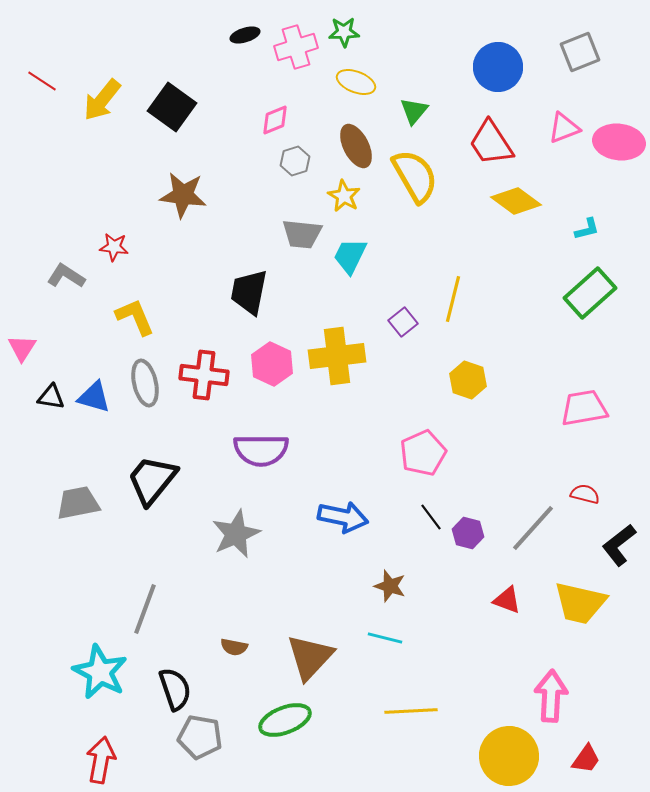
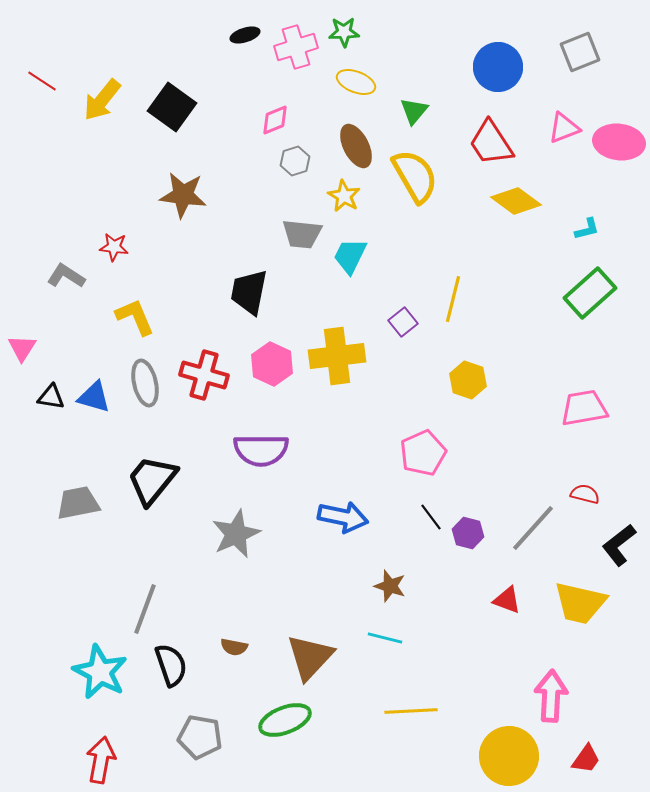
red cross at (204, 375): rotated 9 degrees clockwise
black semicircle at (175, 689): moved 4 px left, 24 px up
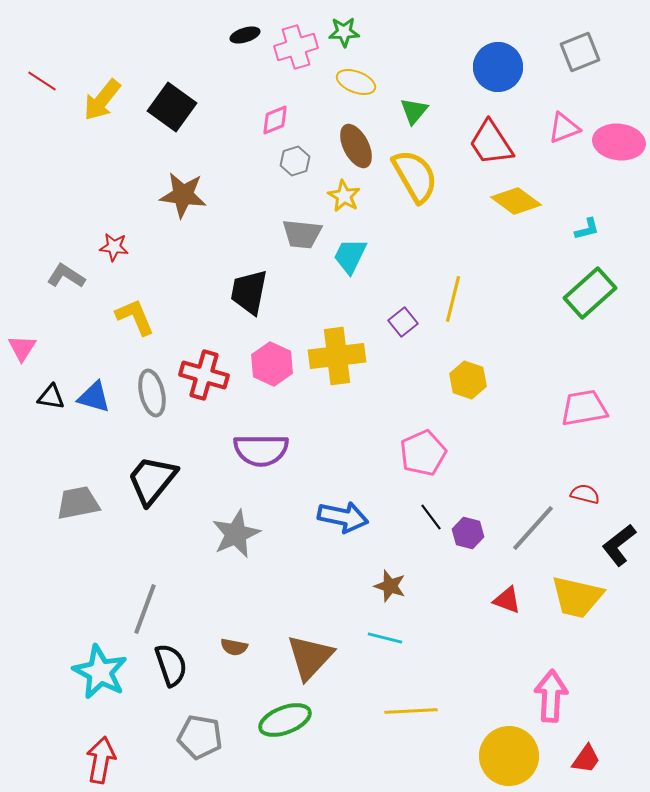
gray ellipse at (145, 383): moved 7 px right, 10 px down
yellow trapezoid at (580, 603): moved 3 px left, 6 px up
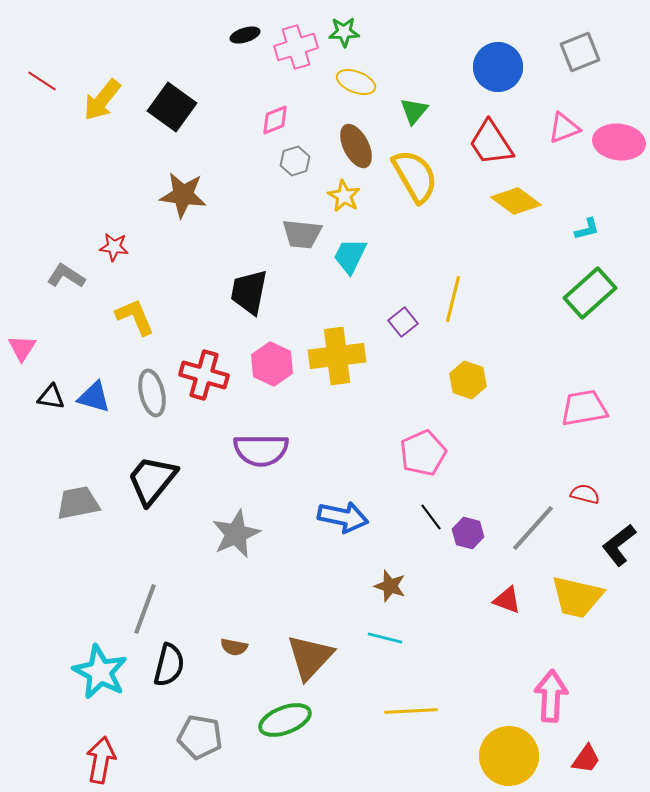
black semicircle at (171, 665): moved 2 px left; rotated 33 degrees clockwise
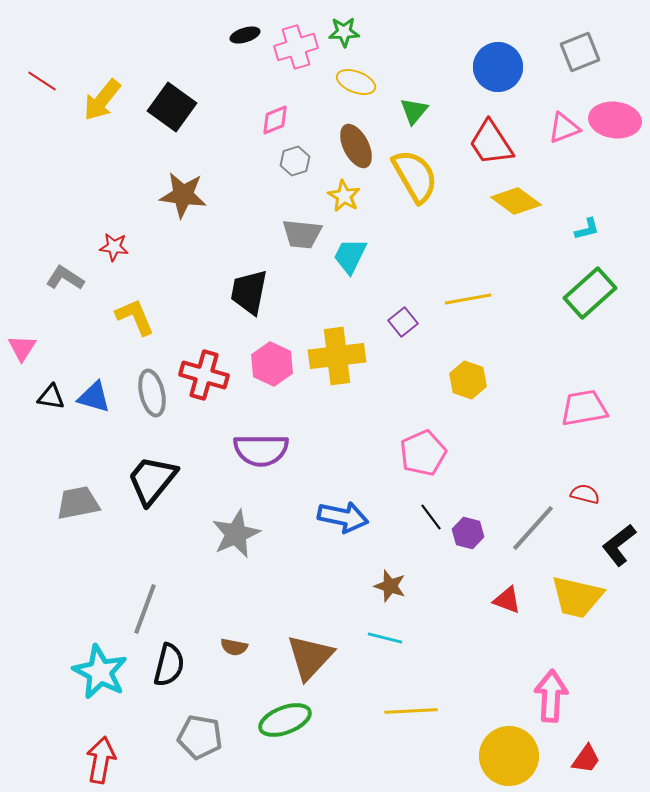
pink ellipse at (619, 142): moved 4 px left, 22 px up
gray L-shape at (66, 276): moved 1 px left, 2 px down
yellow line at (453, 299): moved 15 px right; rotated 66 degrees clockwise
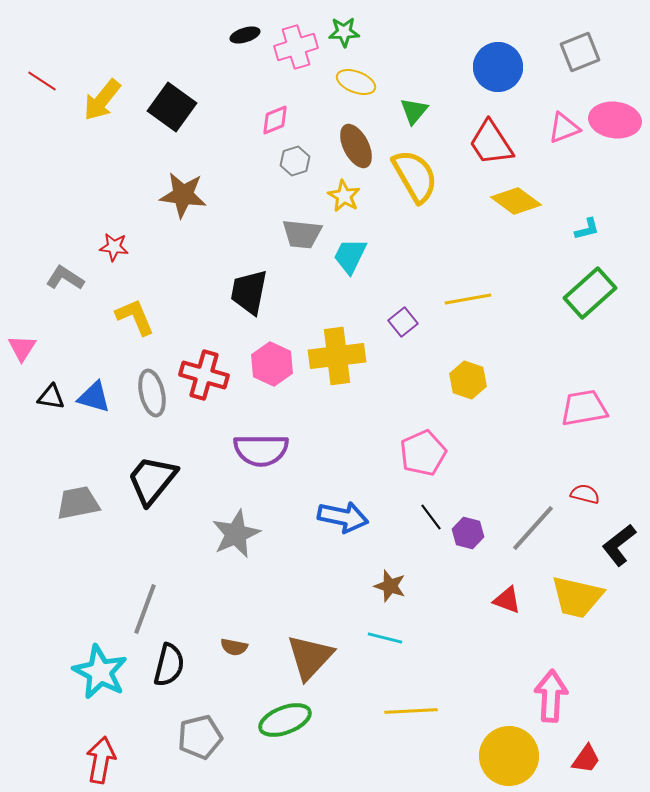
gray pentagon at (200, 737): rotated 24 degrees counterclockwise
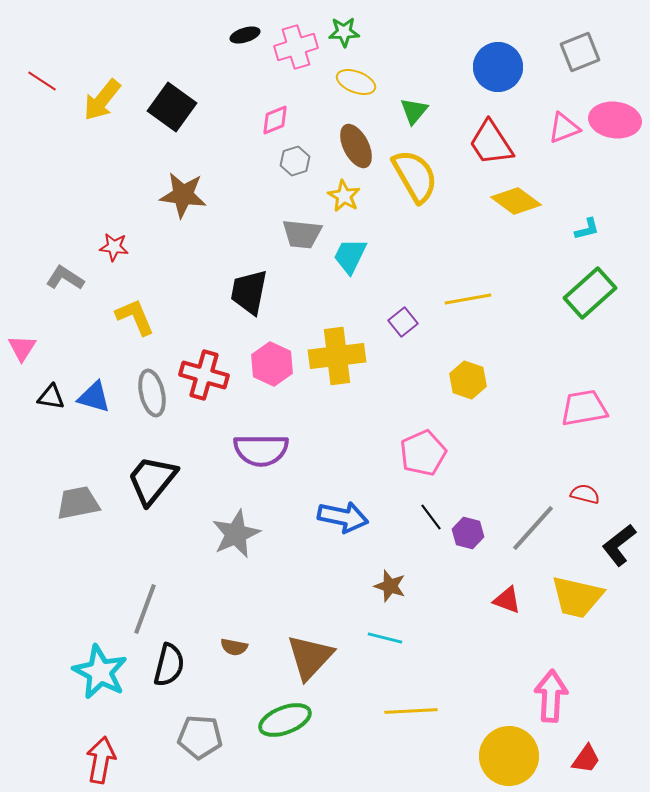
gray pentagon at (200, 737): rotated 18 degrees clockwise
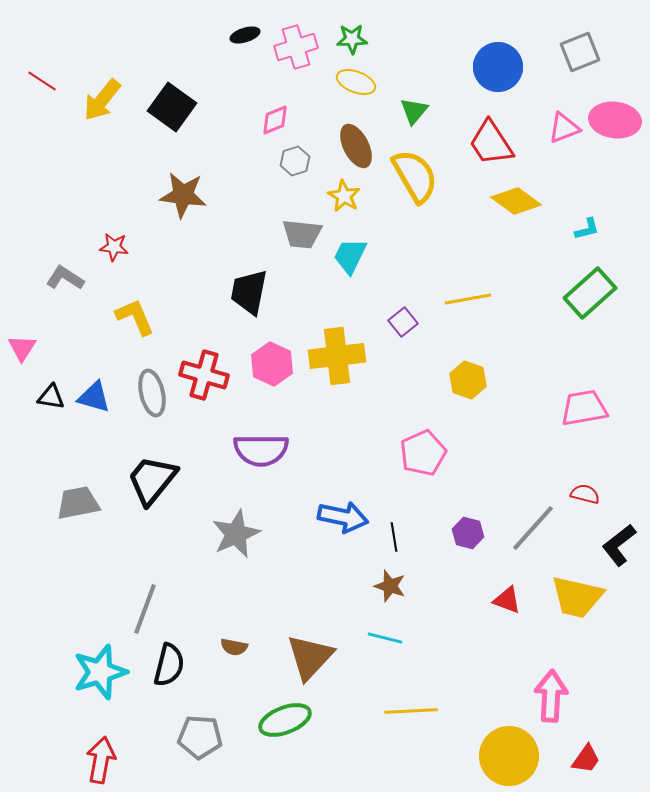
green star at (344, 32): moved 8 px right, 7 px down
black line at (431, 517): moved 37 px left, 20 px down; rotated 28 degrees clockwise
cyan star at (100, 672): rotated 28 degrees clockwise
